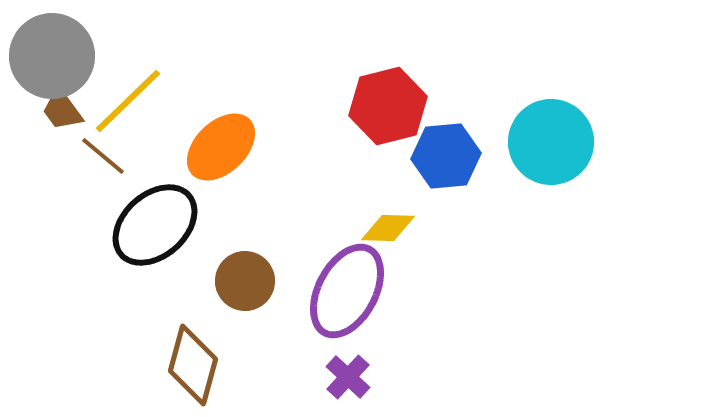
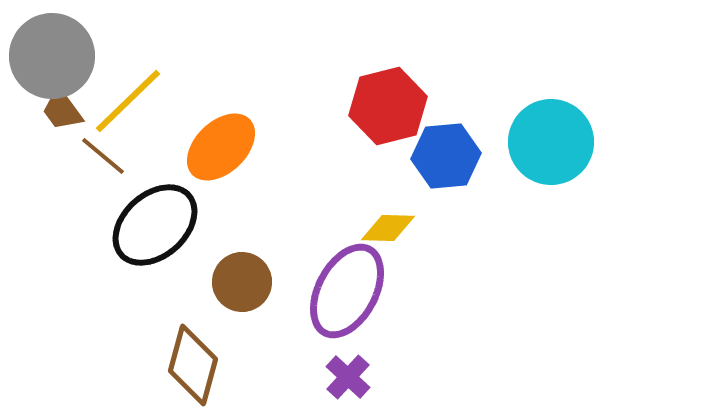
brown circle: moved 3 px left, 1 px down
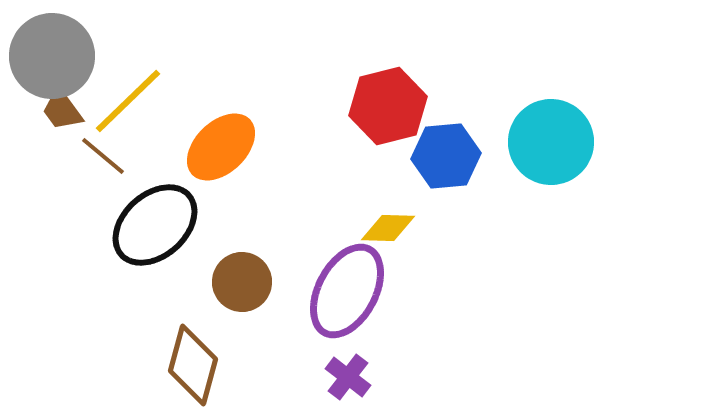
purple cross: rotated 6 degrees counterclockwise
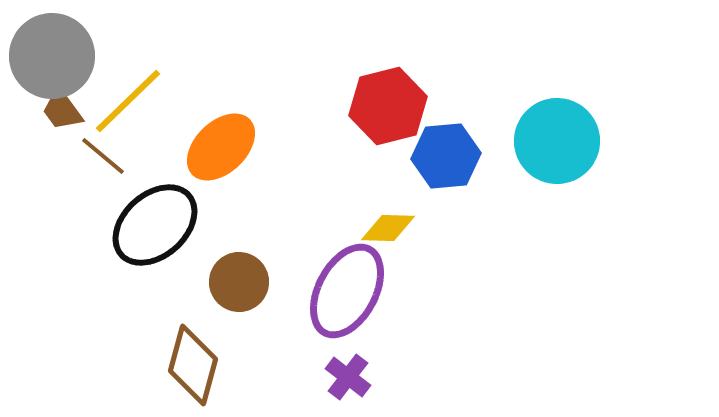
cyan circle: moved 6 px right, 1 px up
brown circle: moved 3 px left
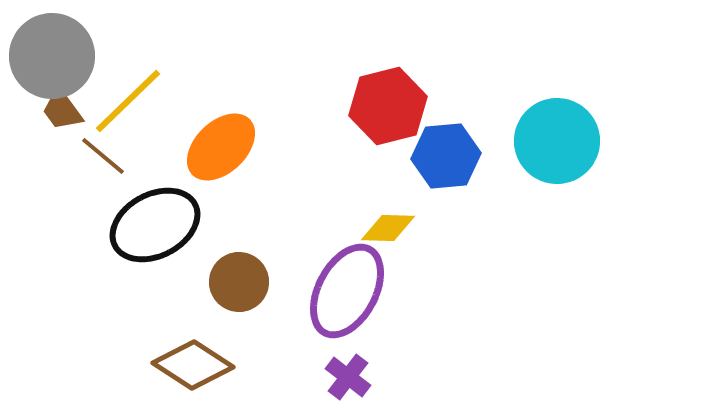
black ellipse: rotated 14 degrees clockwise
brown diamond: rotated 72 degrees counterclockwise
